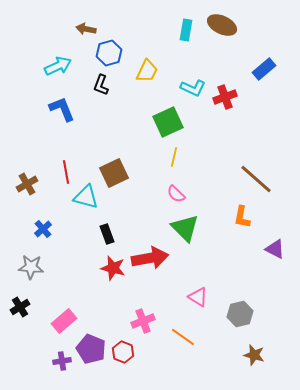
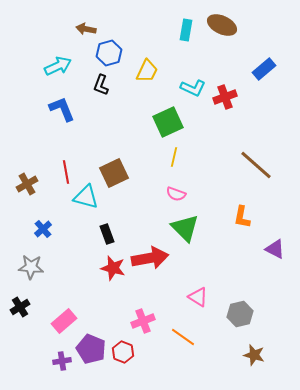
brown line: moved 14 px up
pink semicircle: rotated 24 degrees counterclockwise
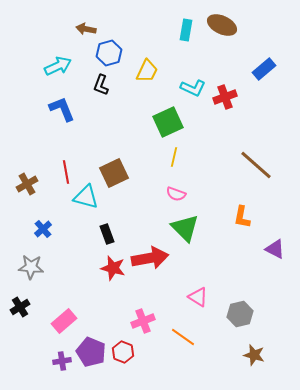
purple pentagon: moved 3 px down
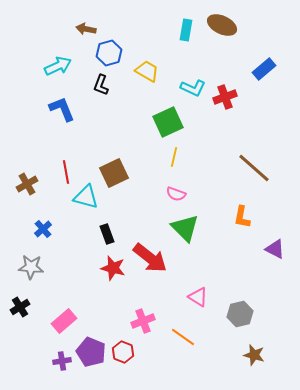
yellow trapezoid: rotated 85 degrees counterclockwise
brown line: moved 2 px left, 3 px down
red arrow: rotated 48 degrees clockwise
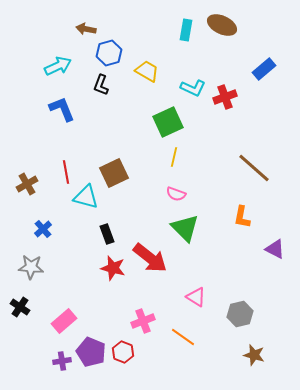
pink triangle: moved 2 px left
black cross: rotated 24 degrees counterclockwise
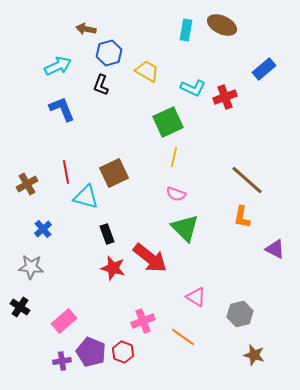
brown line: moved 7 px left, 12 px down
